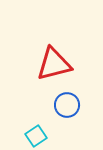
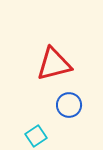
blue circle: moved 2 px right
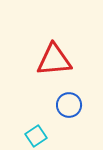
red triangle: moved 4 px up; rotated 9 degrees clockwise
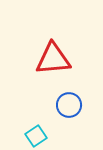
red triangle: moved 1 px left, 1 px up
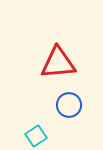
red triangle: moved 5 px right, 4 px down
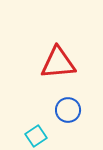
blue circle: moved 1 px left, 5 px down
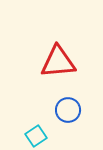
red triangle: moved 1 px up
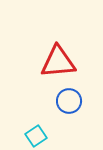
blue circle: moved 1 px right, 9 px up
